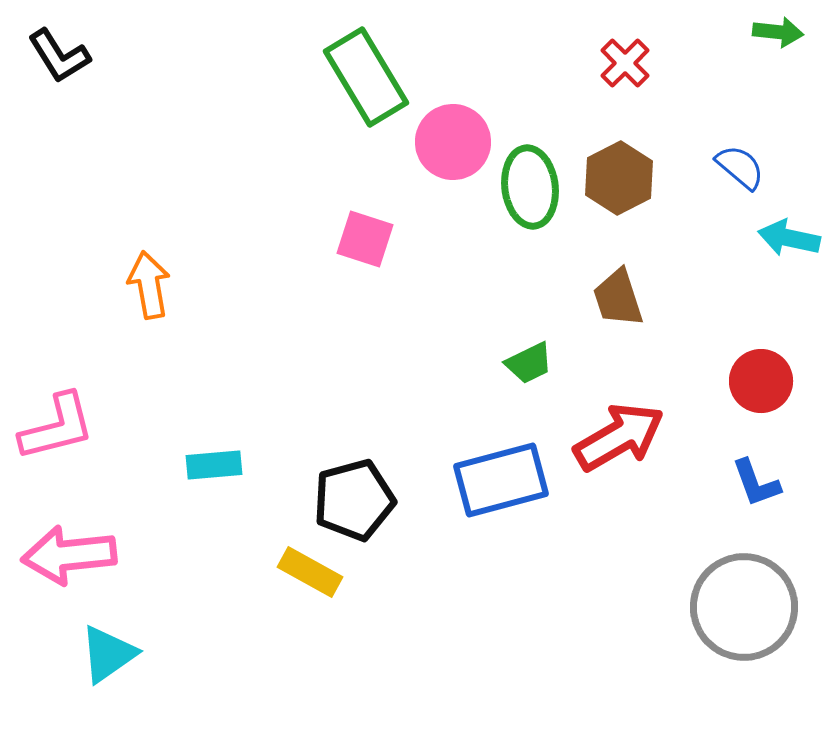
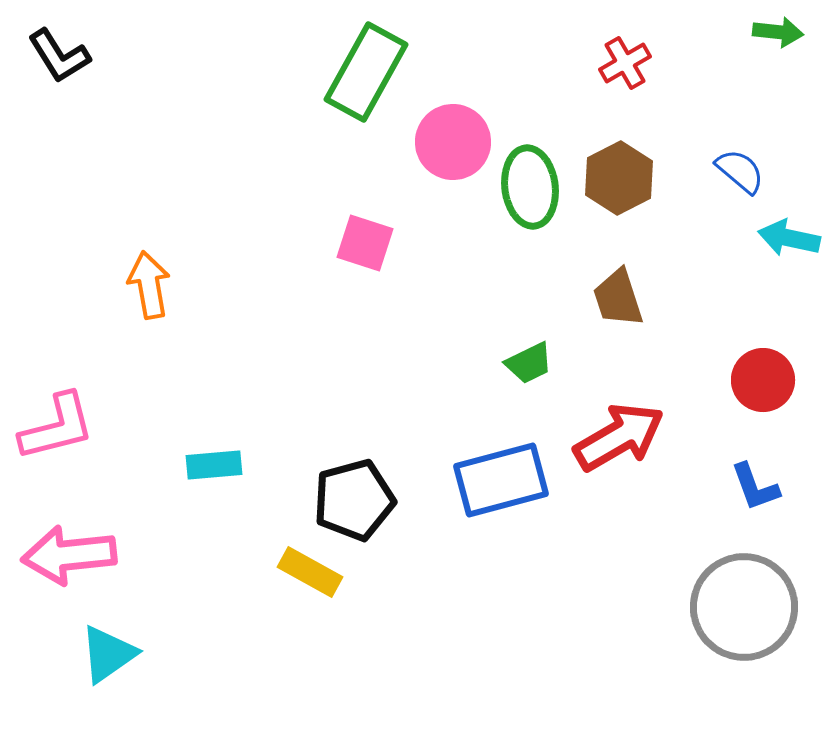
red cross: rotated 15 degrees clockwise
green rectangle: moved 5 px up; rotated 60 degrees clockwise
blue semicircle: moved 4 px down
pink square: moved 4 px down
red circle: moved 2 px right, 1 px up
blue L-shape: moved 1 px left, 4 px down
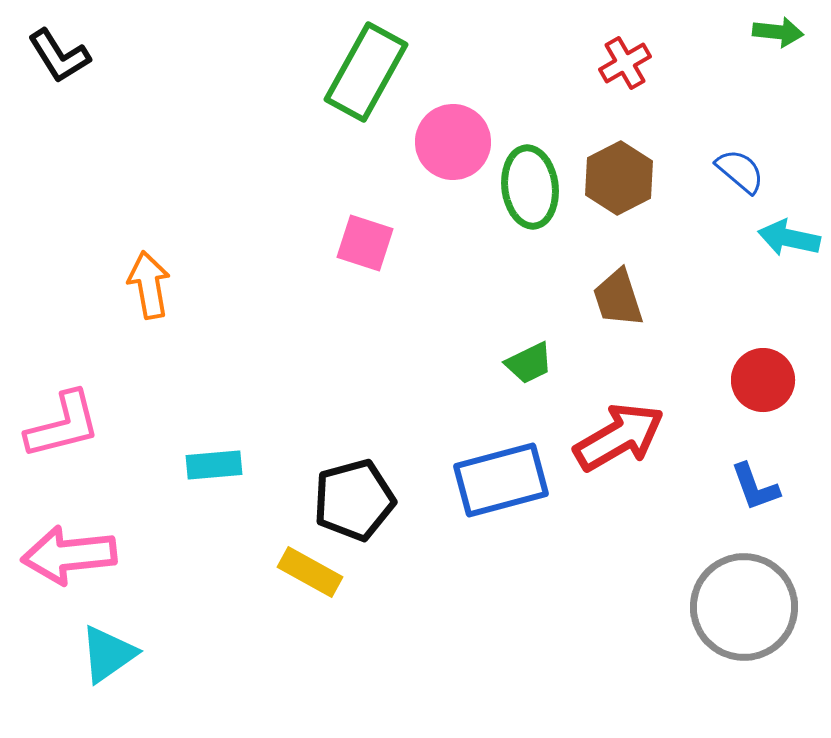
pink L-shape: moved 6 px right, 2 px up
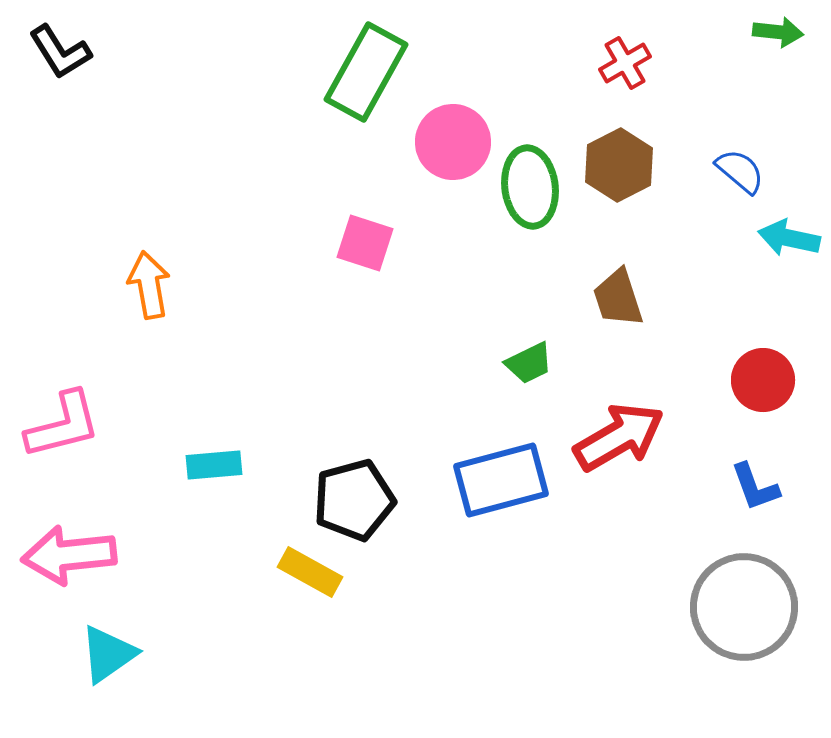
black L-shape: moved 1 px right, 4 px up
brown hexagon: moved 13 px up
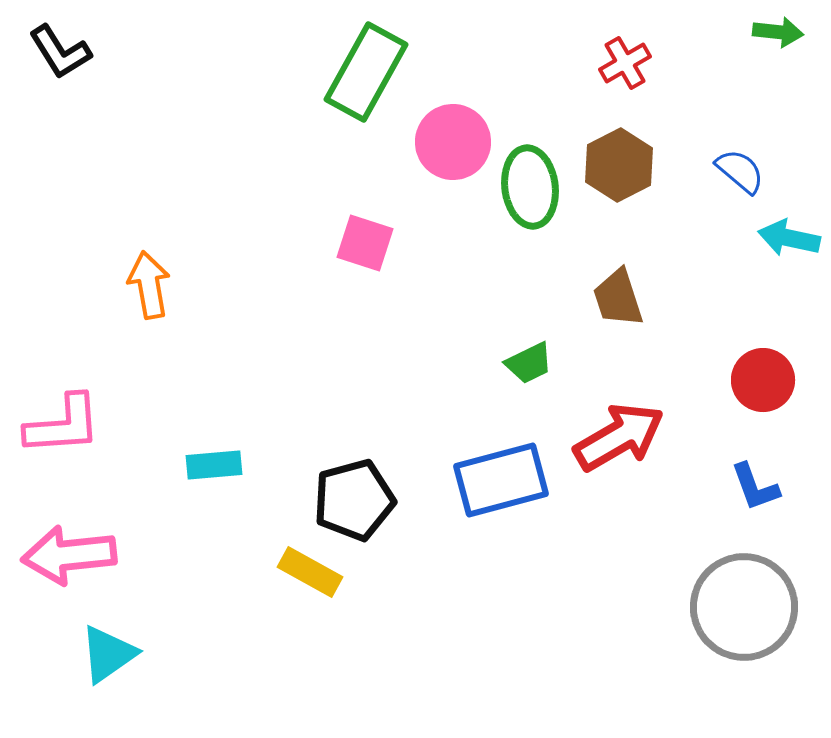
pink L-shape: rotated 10 degrees clockwise
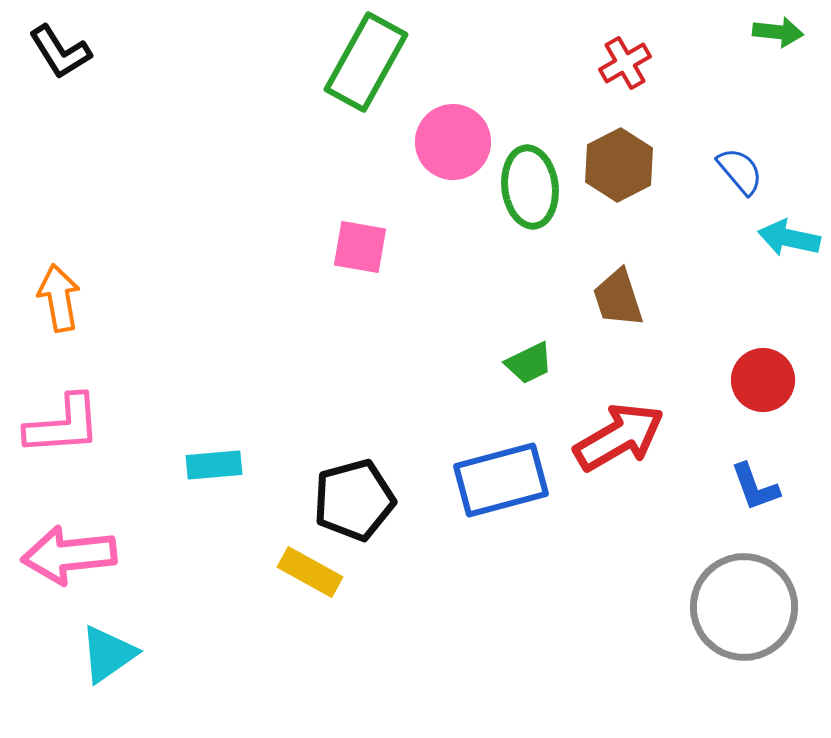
green rectangle: moved 10 px up
blue semicircle: rotated 10 degrees clockwise
pink square: moved 5 px left, 4 px down; rotated 8 degrees counterclockwise
orange arrow: moved 90 px left, 13 px down
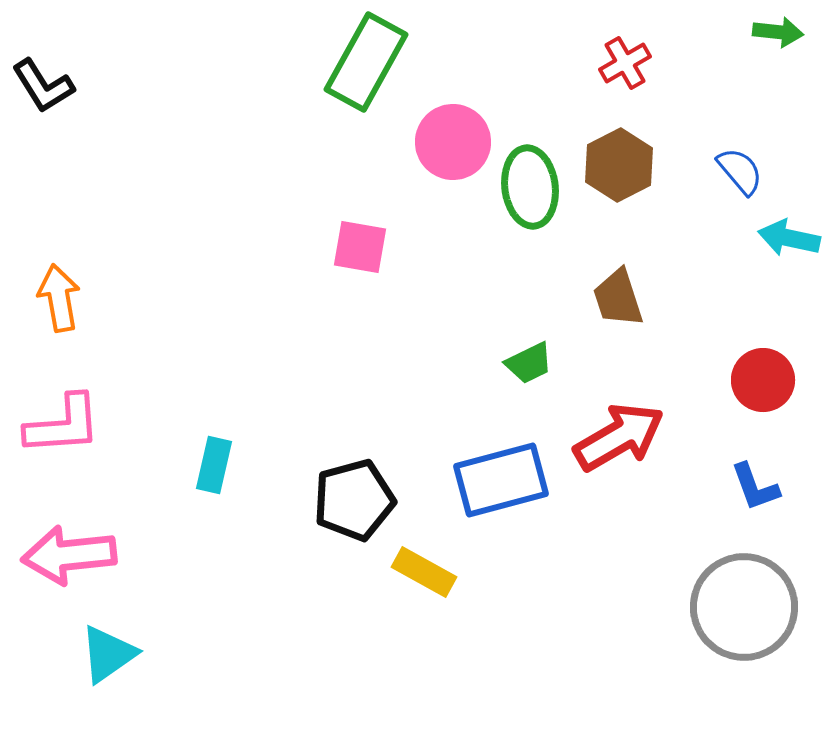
black L-shape: moved 17 px left, 34 px down
cyan rectangle: rotated 72 degrees counterclockwise
yellow rectangle: moved 114 px right
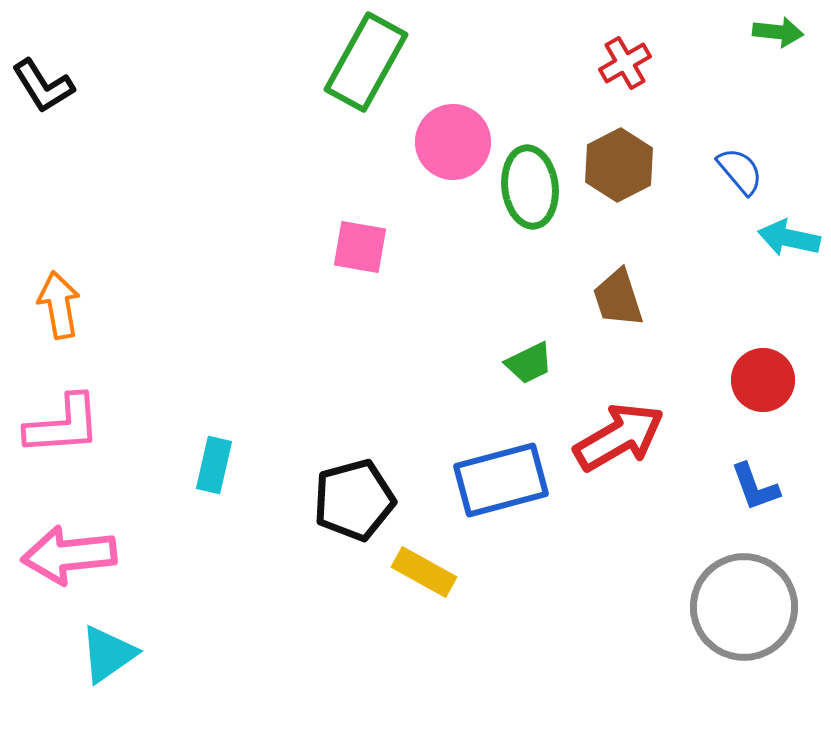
orange arrow: moved 7 px down
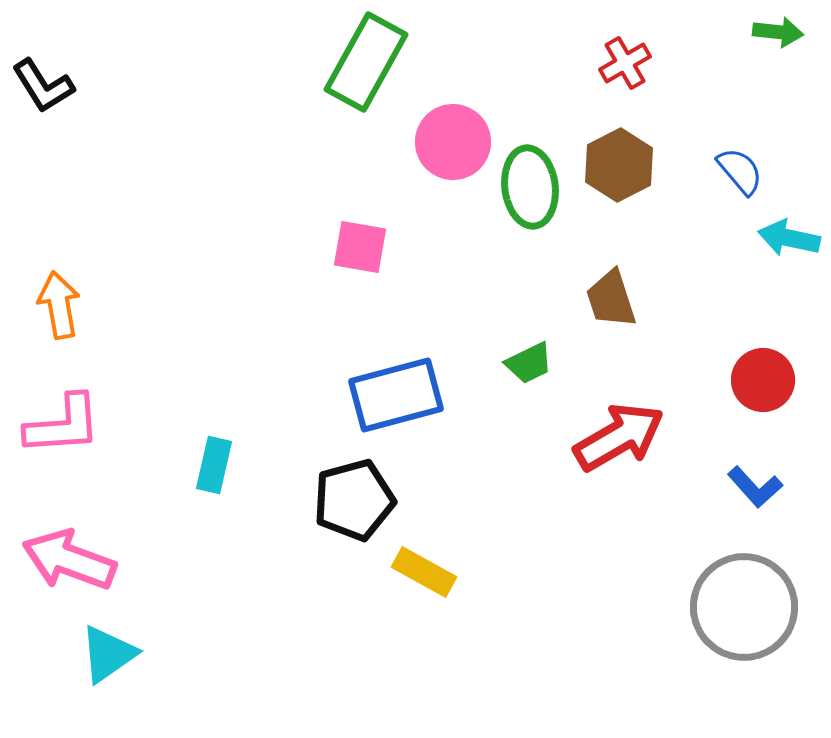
brown trapezoid: moved 7 px left, 1 px down
blue rectangle: moved 105 px left, 85 px up
blue L-shape: rotated 22 degrees counterclockwise
pink arrow: moved 5 px down; rotated 26 degrees clockwise
